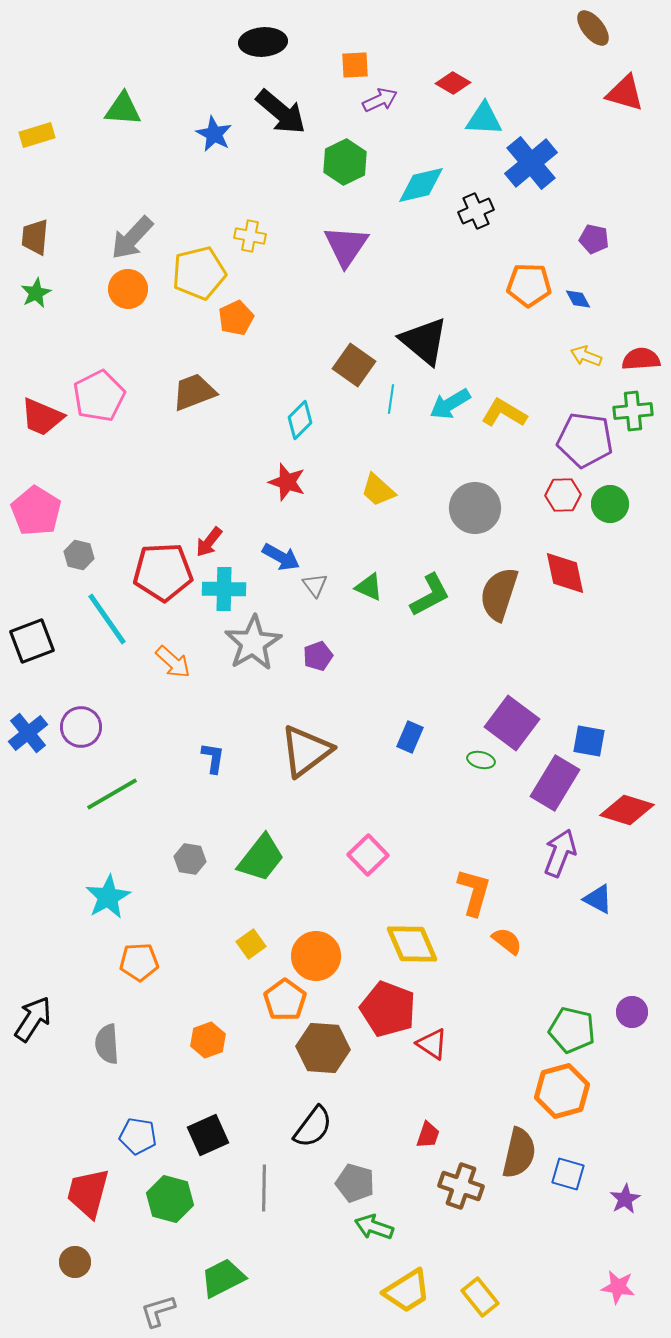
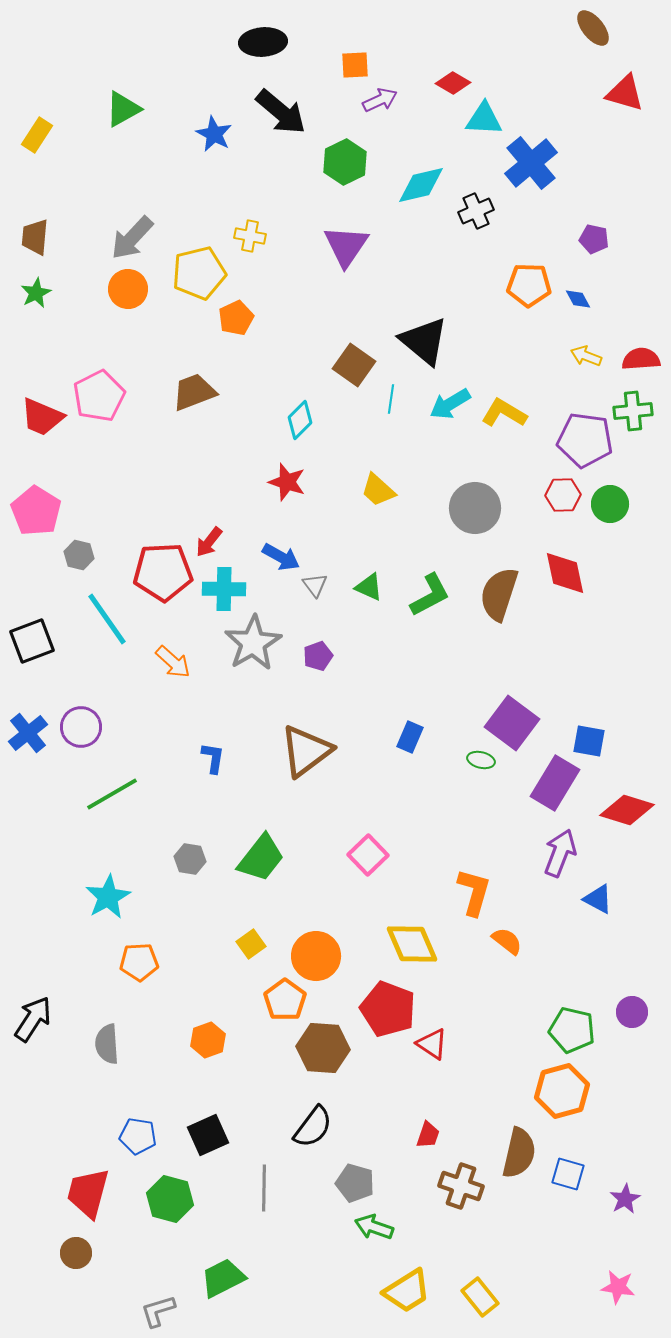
green triangle at (123, 109): rotated 33 degrees counterclockwise
yellow rectangle at (37, 135): rotated 40 degrees counterclockwise
brown circle at (75, 1262): moved 1 px right, 9 px up
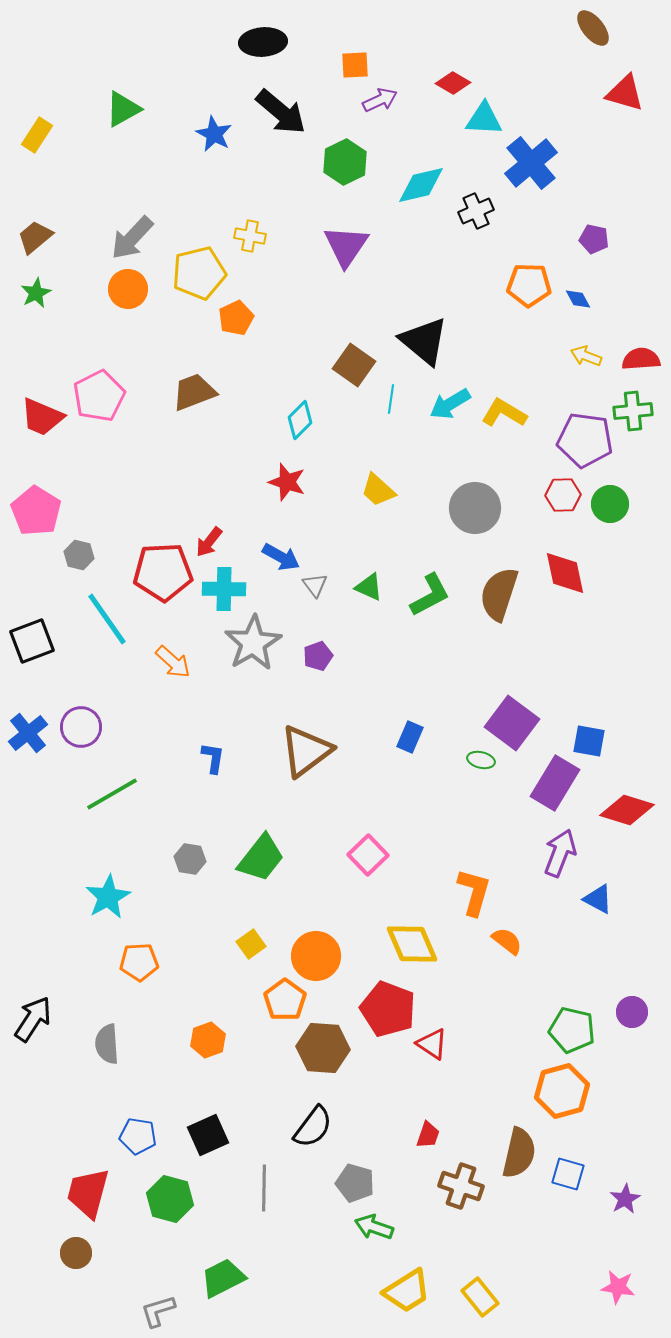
brown trapezoid at (35, 237): rotated 45 degrees clockwise
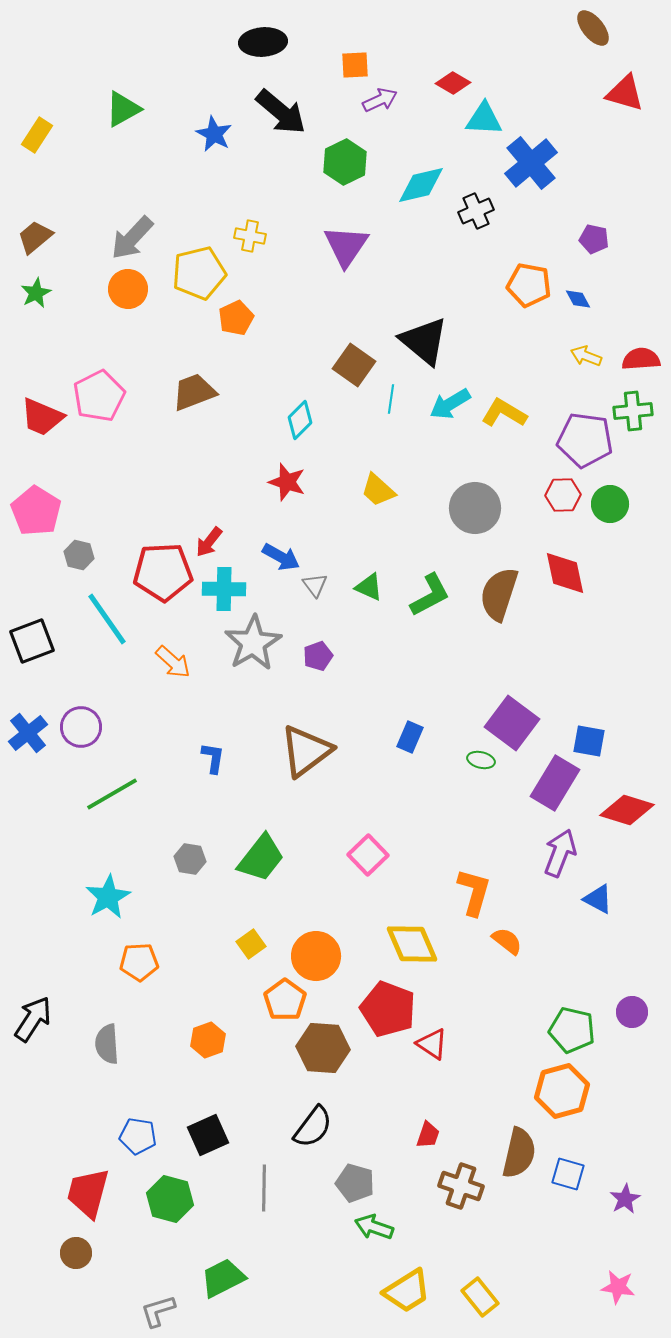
orange pentagon at (529, 285): rotated 9 degrees clockwise
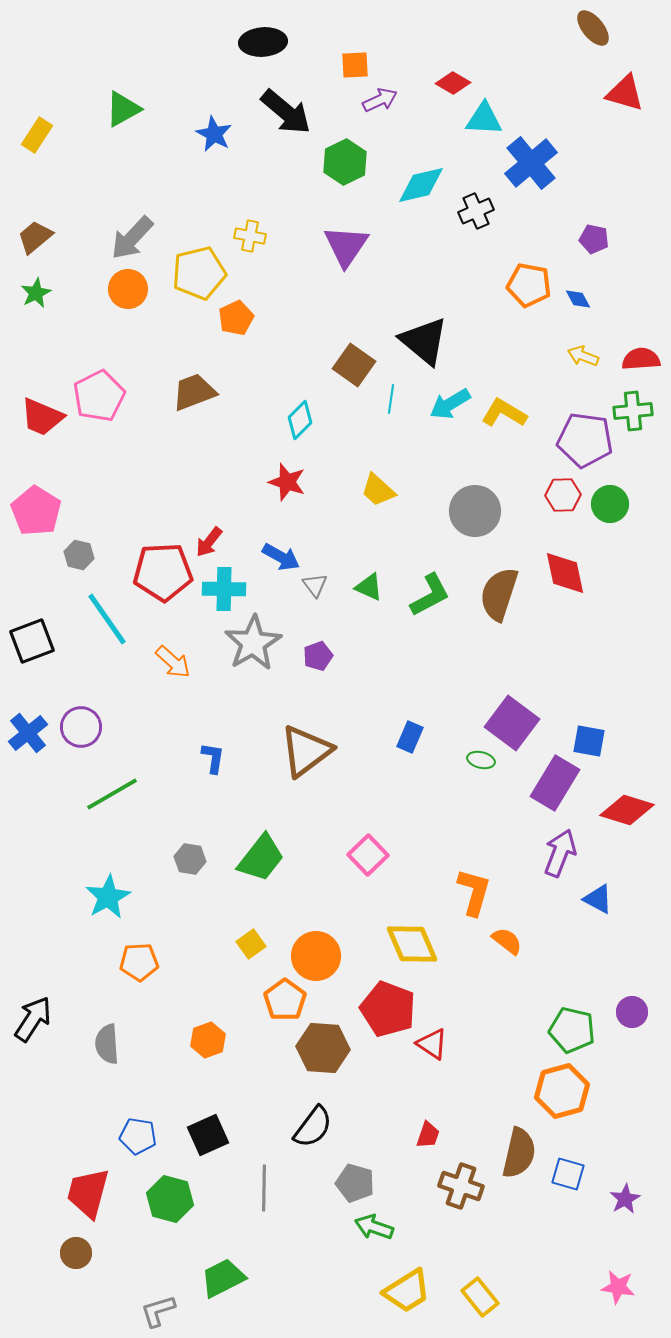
black arrow at (281, 112): moved 5 px right
yellow arrow at (586, 356): moved 3 px left
gray circle at (475, 508): moved 3 px down
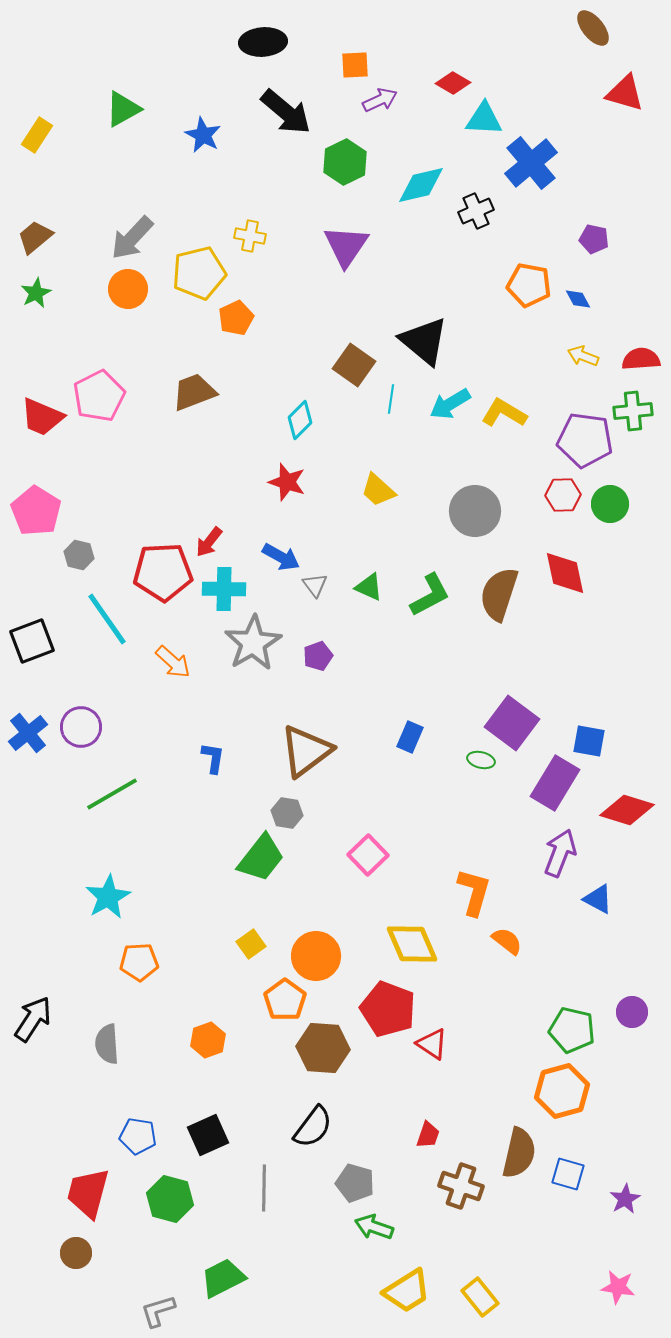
blue star at (214, 134): moved 11 px left, 1 px down
gray hexagon at (190, 859): moved 97 px right, 46 px up
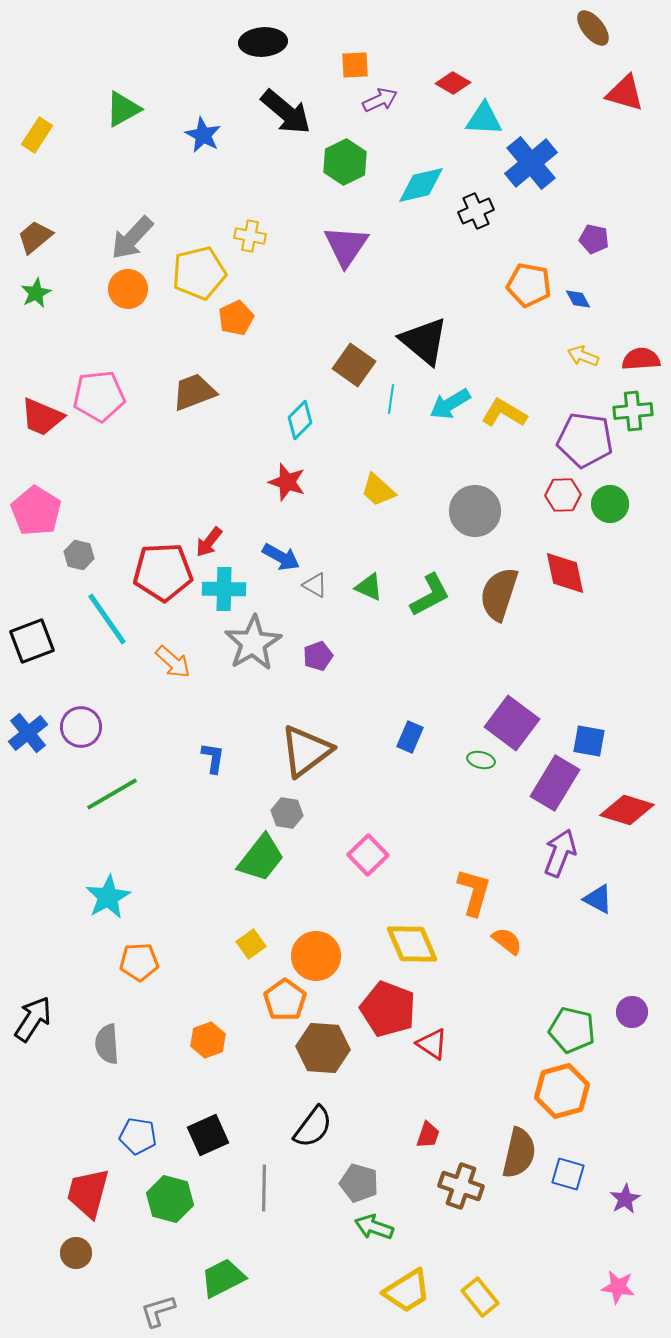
pink pentagon at (99, 396): rotated 21 degrees clockwise
gray triangle at (315, 585): rotated 24 degrees counterclockwise
gray pentagon at (355, 1183): moved 4 px right
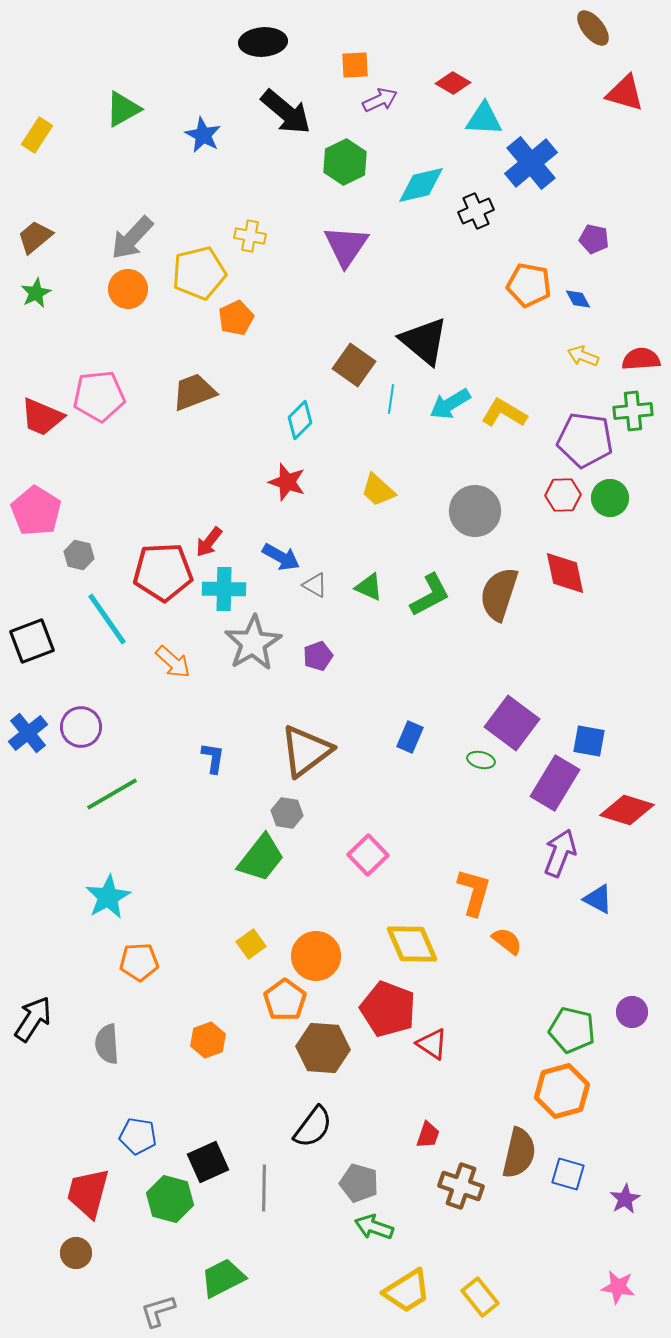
green circle at (610, 504): moved 6 px up
black square at (208, 1135): moved 27 px down
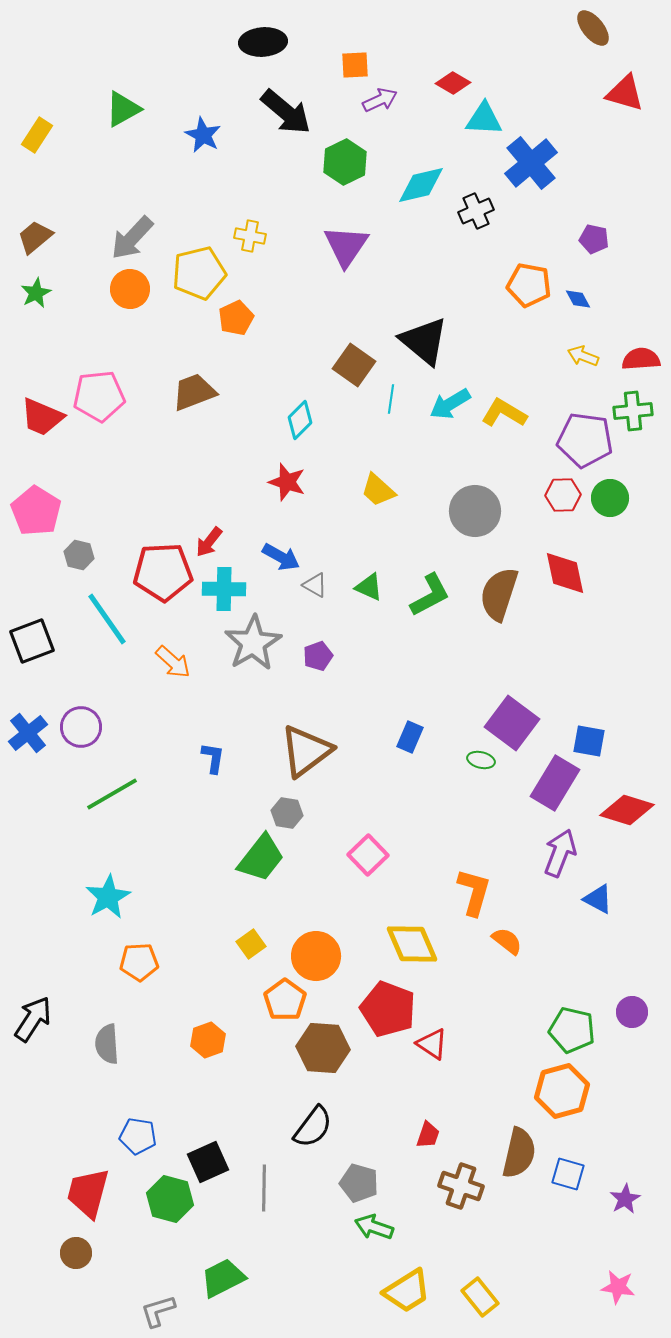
orange circle at (128, 289): moved 2 px right
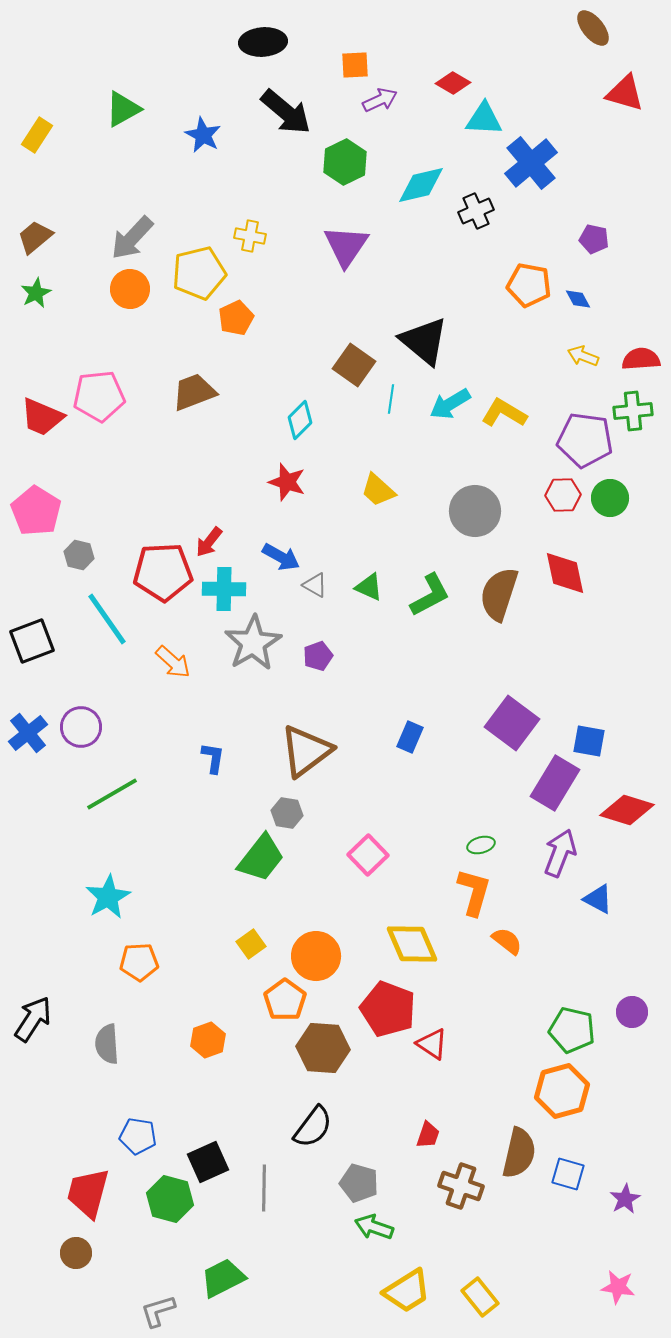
green ellipse at (481, 760): moved 85 px down; rotated 28 degrees counterclockwise
